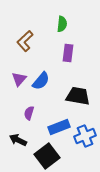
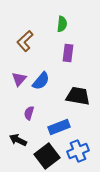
blue cross: moved 7 px left, 15 px down
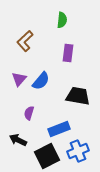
green semicircle: moved 4 px up
blue rectangle: moved 2 px down
black square: rotated 10 degrees clockwise
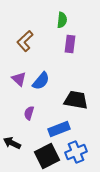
purple rectangle: moved 2 px right, 9 px up
purple triangle: rotated 28 degrees counterclockwise
black trapezoid: moved 2 px left, 4 px down
black arrow: moved 6 px left, 3 px down
blue cross: moved 2 px left, 1 px down
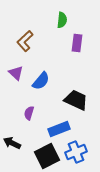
purple rectangle: moved 7 px right, 1 px up
purple triangle: moved 3 px left, 6 px up
black trapezoid: rotated 15 degrees clockwise
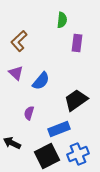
brown L-shape: moved 6 px left
black trapezoid: rotated 60 degrees counterclockwise
blue cross: moved 2 px right, 2 px down
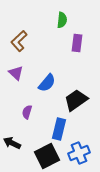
blue semicircle: moved 6 px right, 2 px down
purple semicircle: moved 2 px left, 1 px up
blue rectangle: rotated 55 degrees counterclockwise
blue cross: moved 1 px right, 1 px up
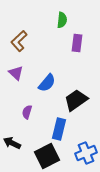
blue cross: moved 7 px right
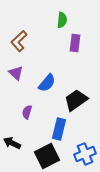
purple rectangle: moved 2 px left
blue cross: moved 1 px left, 1 px down
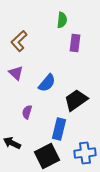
blue cross: moved 1 px up; rotated 15 degrees clockwise
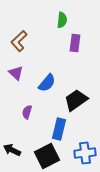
black arrow: moved 7 px down
